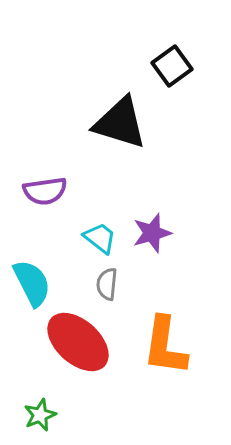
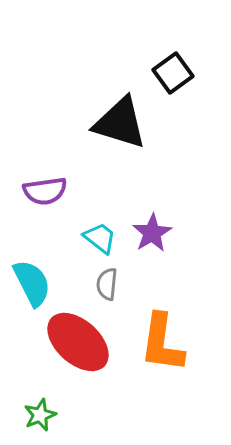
black square: moved 1 px right, 7 px down
purple star: rotated 15 degrees counterclockwise
orange L-shape: moved 3 px left, 3 px up
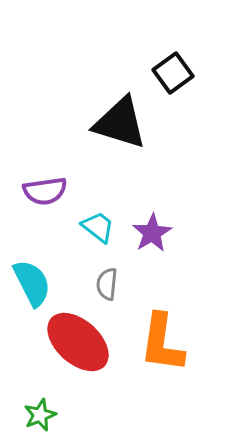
cyan trapezoid: moved 2 px left, 11 px up
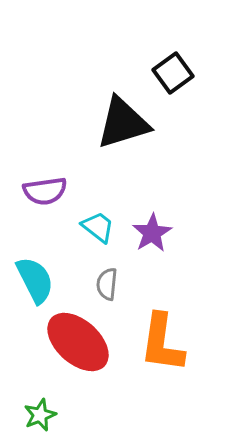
black triangle: moved 3 px right; rotated 34 degrees counterclockwise
cyan semicircle: moved 3 px right, 3 px up
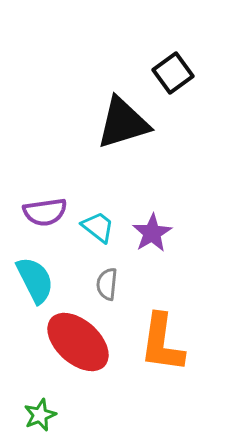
purple semicircle: moved 21 px down
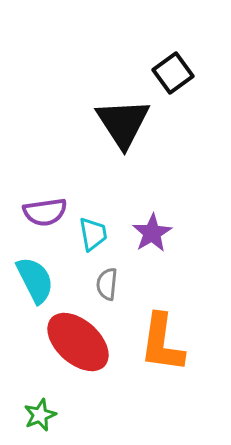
black triangle: rotated 46 degrees counterclockwise
cyan trapezoid: moved 5 px left, 7 px down; rotated 42 degrees clockwise
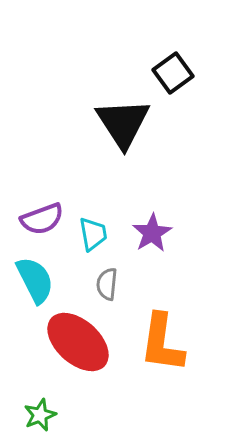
purple semicircle: moved 3 px left, 7 px down; rotated 12 degrees counterclockwise
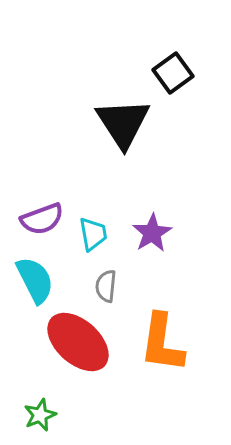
gray semicircle: moved 1 px left, 2 px down
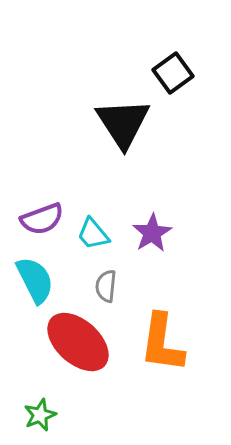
cyan trapezoid: rotated 150 degrees clockwise
